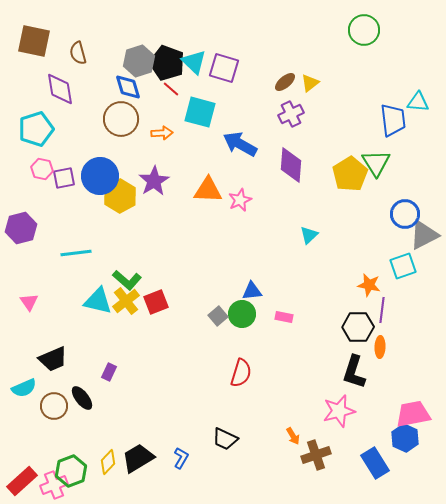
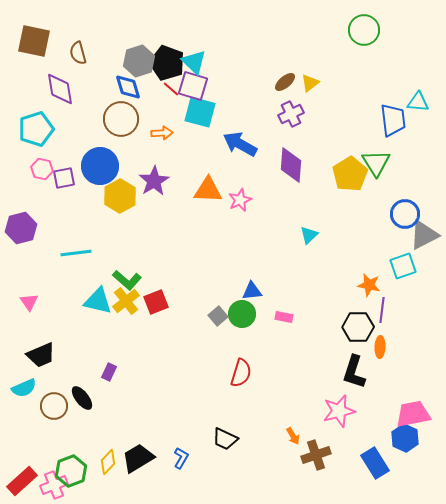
purple square at (224, 68): moved 31 px left, 18 px down
blue circle at (100, 176): moved 10 px up
black trapezoid at (53, 359): moved 12 px left, 4 px up
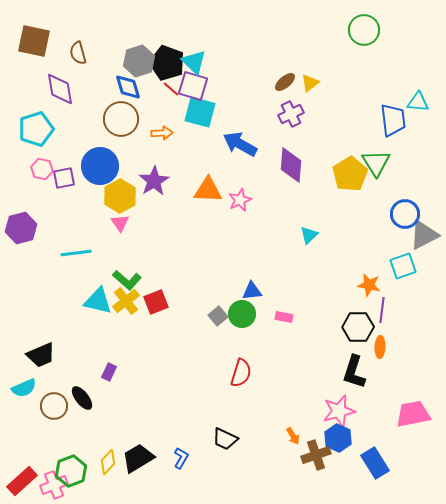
pink triangle at (29, 302): moved 91 px right, 79 px up
blue hexagon at (405, 438): moved 67 px left
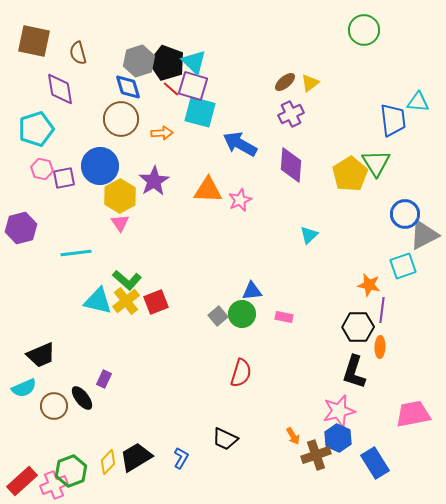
purple rectangle at (109, 372): moved 5 px left, 7 px down
black trapezoid at (138, 458): moved 2 px left, 1 px up
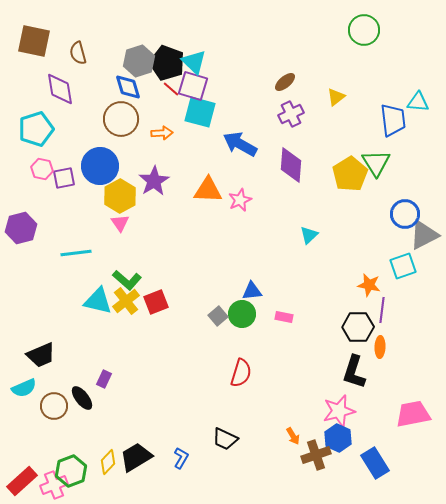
yellow triangle at (310, 83): moved 26 px right, 14 px down
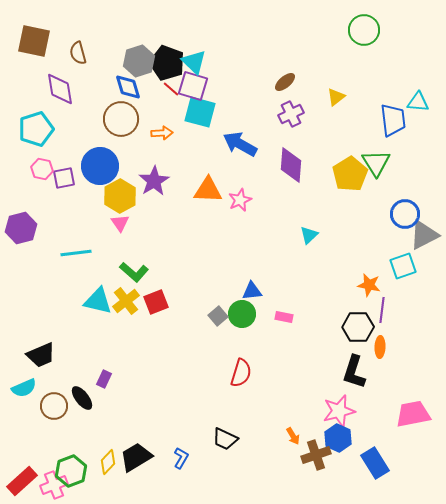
green L-shape at (127, 280): moved 7 px right, 8 px up
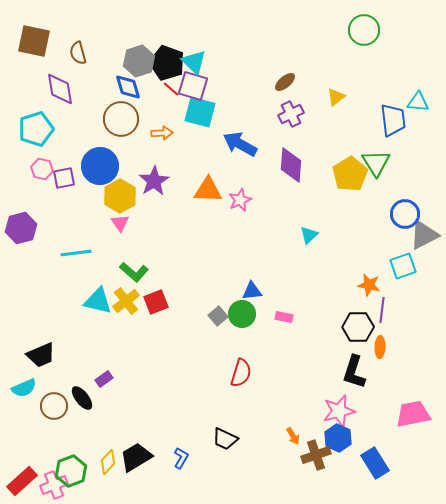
purple rectangle at (104, 379): rotated 30 degrees clockwise
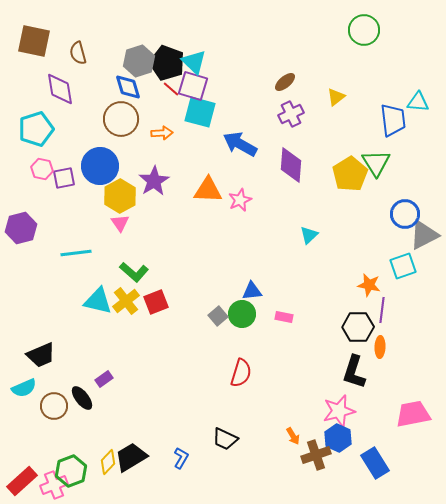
black trapezoid at (136, 457): moved 5 px left
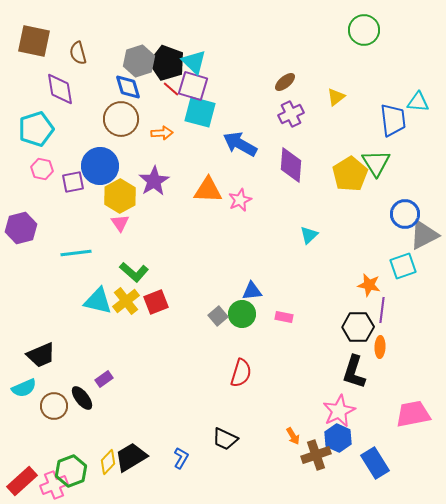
purple square at (64, 178): moved 9 px right, 4 px down
pink star at (339, 411): rotated 12 degrees counterclockwise
